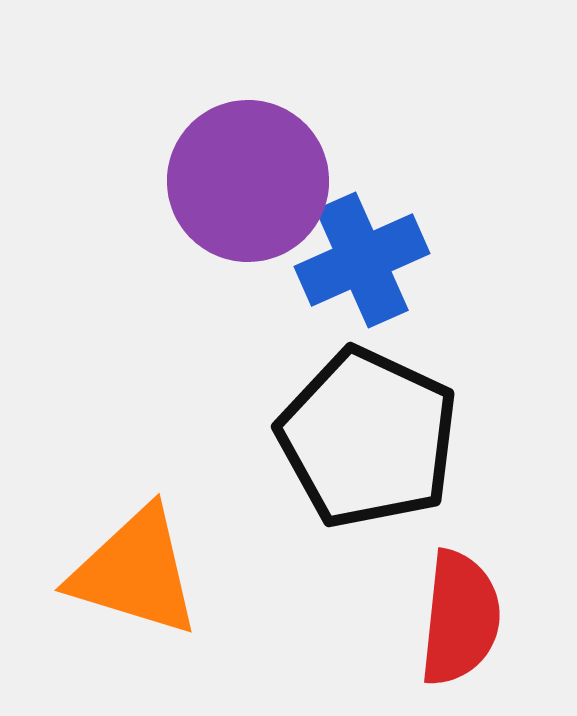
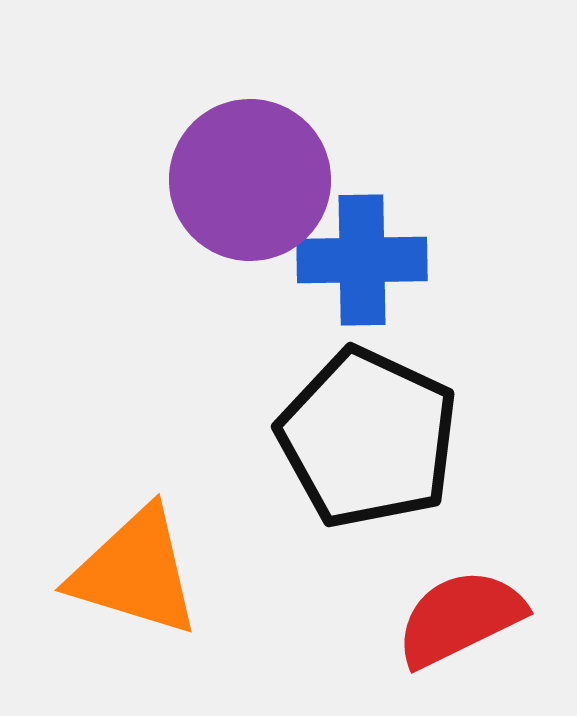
purple circle: moved 2 px right, 1 px up
blue cross: rotated 23 degrees clockwise
red semicircle: rotated 122 degrees counterclockwise
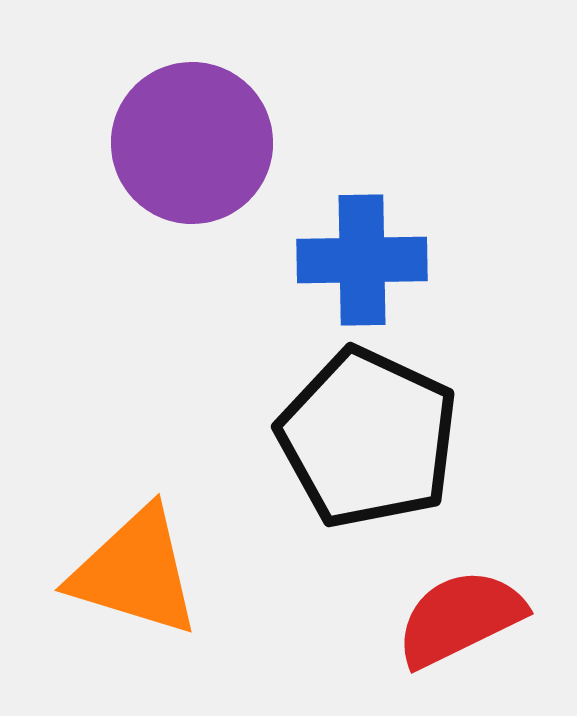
purple circle: moved 58 px left, 37 px up
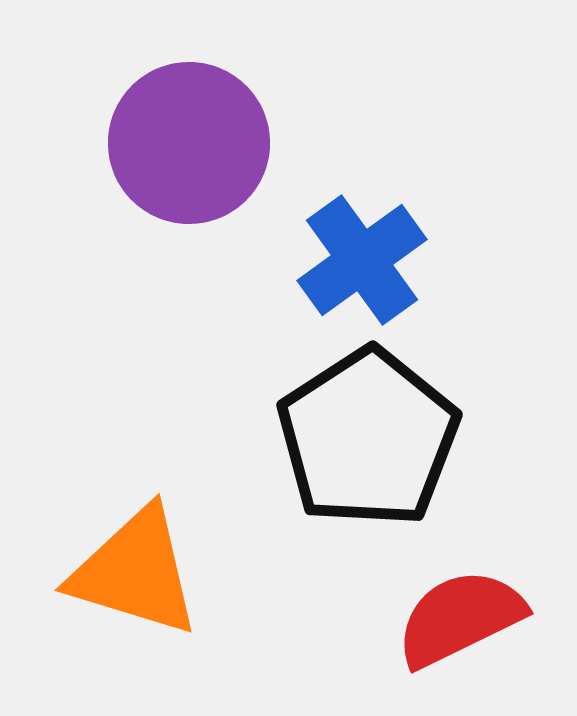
purple circle: moved 3 px left
blue cross: rotated 35 degrees counterclockwise
black pentagon: rotated 14 degrees clockwise
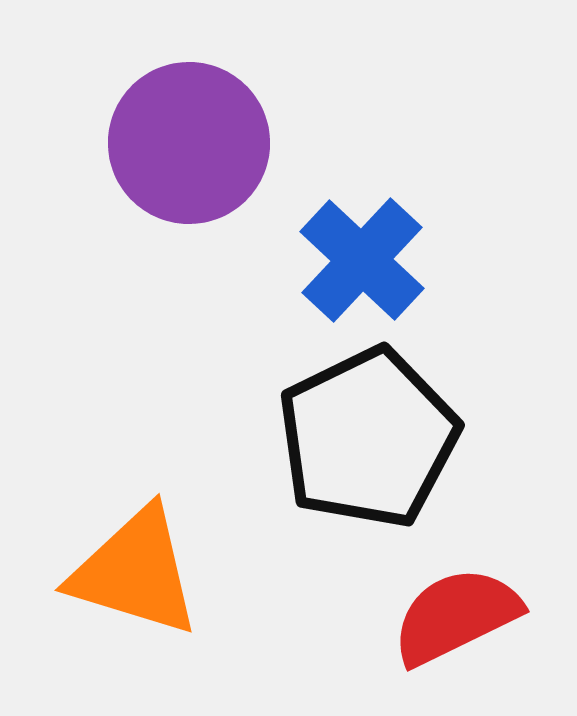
blue cross: rotated 11 degrees counterclockwise
black pentagon: rotated 7 degrees clockwise
red semicircle: moved 4 px left, 2 px up
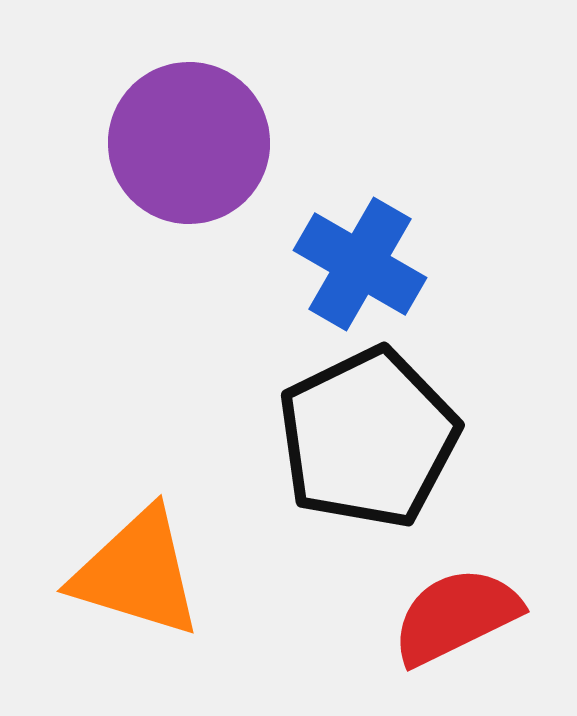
blue cross: moved 2 px left, 4 px down; rotated 13 degrees counterclockwise
orange triangle: moved 2 px right, 1 px down
